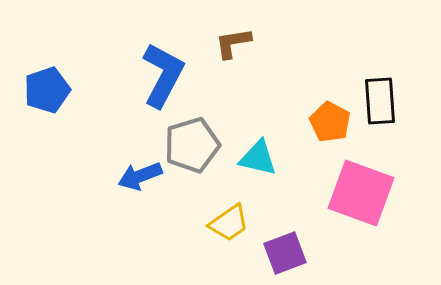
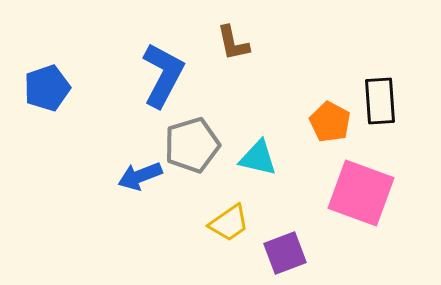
brown L-shape: rotated 93 degrees counterclockwise
blue pentagon: moved 2 px up
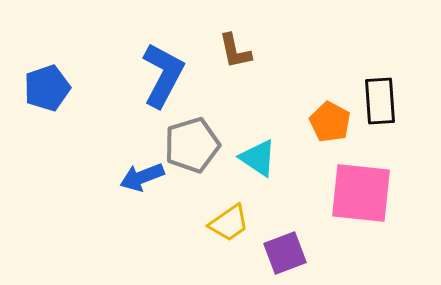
brown L-shape: moved 2 px right, 8 px down
cyan triangle: rotated 21 degrees clockwise
blue arrow: moved 2 px right, 1 px down
pink square: rotated 14 degrees counterclockwise
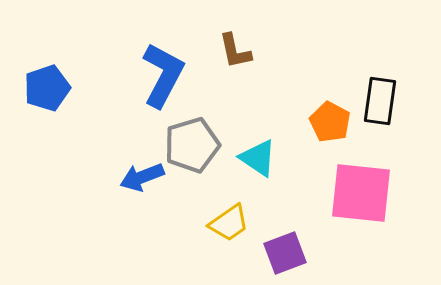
black rectangle: rotated 12 degrees clockwise
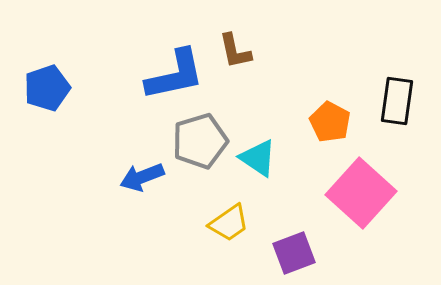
blue L-shape: moved 12 px right; rotated 50 degrees clockwise
black rectangle: moved 17 px right
gray pentagon: moved 8 px right, 4 px up
pink square: rotated 36 degrees clockwise
purple square: moved 9 px right
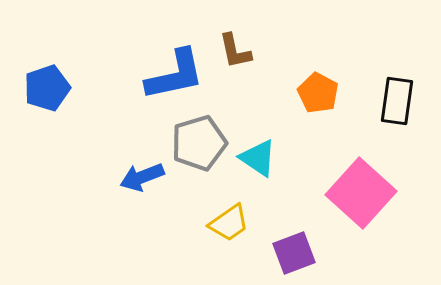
orange pentagon: moved 12 px left, 29 px up
gray pentagon: moved 1 px left, 2 px down
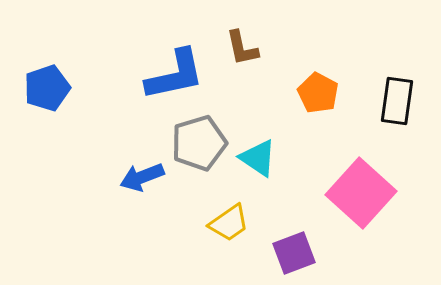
brown L-shape: moved 7 px right, 3 px up
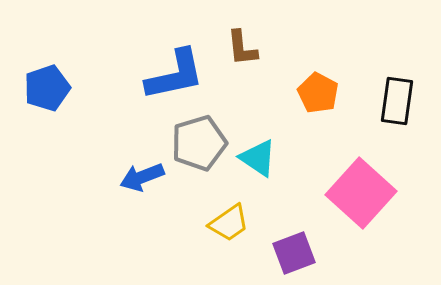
brown L-shape: rotated 6 degrees clockwise
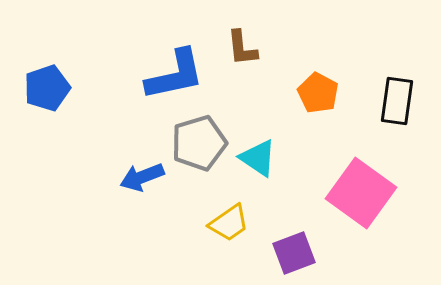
pink square: rotated 6 degrees counterclockwise
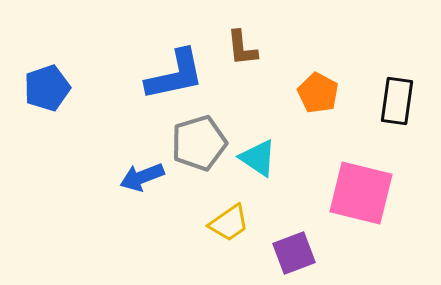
pink square: rotated 22 degrees counterclockwise
